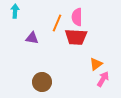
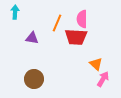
cyan arrow: moved 1 px down
pink semicircle: moved 5 px right, 2 px down
orange triangle: rotated 40 degrees counterclockwise
brown circle: moved 8 px left, 3 px up
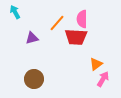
cyan arrow: rotated 32 degrees counterclockwise
orange line: rotated 18 degrees clockwise
purple triangle: rotated 24 degrees counterclockwise
orange triangle: rotated 40 degrees clockwise
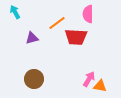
pink semicircle: moved 6 px right, 5 px up
orange line: rotated 12 degrees clockwise
orange triangle: moved 4 px right, 22 px down; rotated 48 degrees clockwise
pink arrow: moved 14 px left
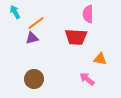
orange line: moved 21 px left
pink arrow: moved 2 px left; rotated 84 degrees counterclockwise
orange triangle: moved 27 px up
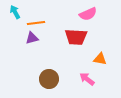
pink semicircle: rotated 114 degrees counterclockwise
orange line: rotated 30 degrees clockwise
brown circle: moved 15 px right
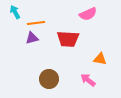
red trapezoid: moved 8 px left, 2 px down
pink arrow: moved 1 px right, 1 px down
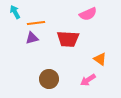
orange triangle: rotated 24 degrees clockwise
pink arrow: rotated 70 degrees counterclockwise
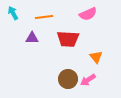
cyan arrow: moved 2 px left, 1 px down
orange line: moved 8 px right, 6 px up
purple triangle: rotated 16 degrees clockwise
orange triangle: moved 4 px left, 2 px up; rotated 16 degrees clockwise
brown circle: moved 19 px right
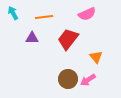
pink semicircle: moved 1 px left
red trapezoid: rotated 125 degrees clockwise
